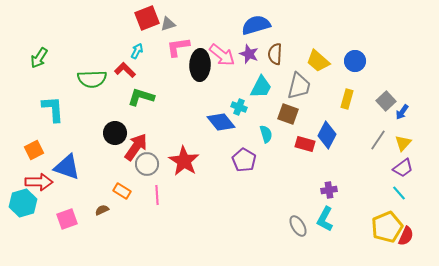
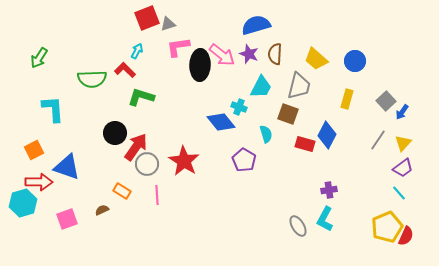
yellow trapezoid at (318, 61): moved 2 px left, 2 px up
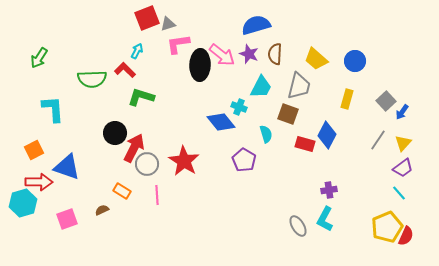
pink L-shape at (178, 47): moved 3 px up
red arrow at (136, 147): moved 2 px left, 1 px down; rotated 8 degrees counterclockwise
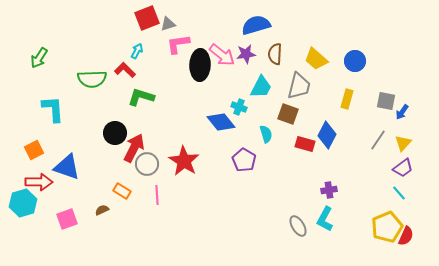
purple star at (249, 54): moved 3 px left; rotated 30 degrees counterclockwise
gray square at (386, 101): rotated 36 degrees counterclockwise
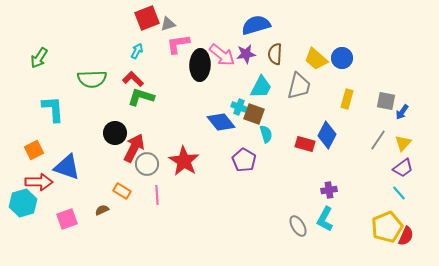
blue circle at (355, 61): moved 13 px left, 3 px up
red L-shape at (125, 70): moved 8 px right, 9 px down
brown square at (288, 114): moved 34 px left
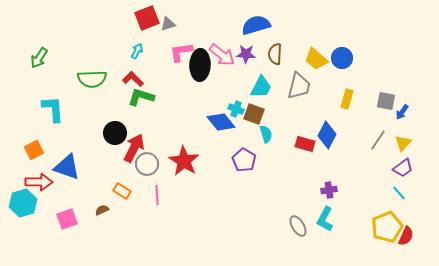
pink L-shape at (178, 44): moved 3 px right, 8 px down
purple star at (246, 54): rotated 12 degrees clockwise
cyan cross at (239, 107): moved 3 px left, 2 px down
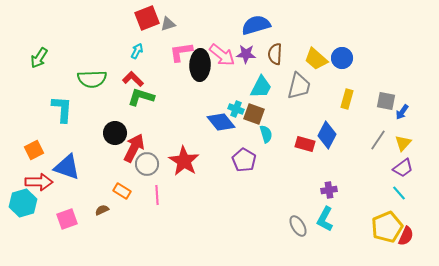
cyan L-shape at (53, 109): moved 9 px right; rotated 8 degrees clockwise
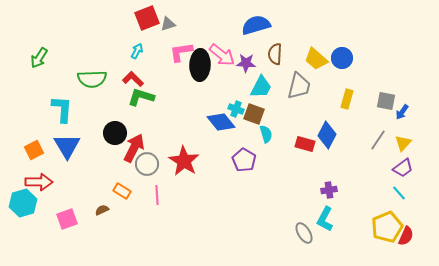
purple star at (246, 54): moved 9 px down
blue triangle at (67, 167): moved 21 px up; rotated 40 degrees clockwise
gray ellipse at (298, 226): moved 6 px right, 7 px down
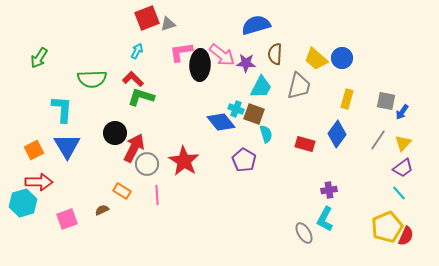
blue diamond at (327, 135): moved 10 px right, 1 px up; rotated 8 degrees clockwise
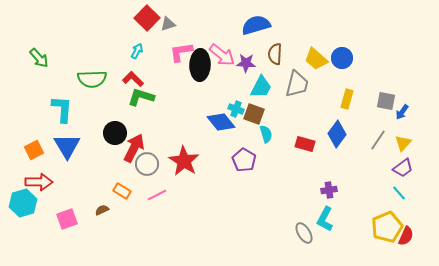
red square at (147, 18): rotated 25 degrees counterclockwise
green arrow at (39, 58): rotated 75 degrees counterclockwise
gray trapezoid at (299, 86): moved 2 px left, 2 px up
pink line at (157, 195): rotated 66 degrees clockwise
